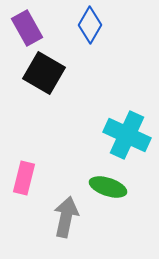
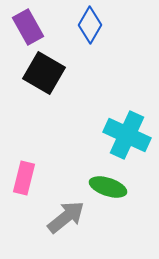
purple rectangle: moved 1 px right, 1 px up
gray arrow: rotated 39 degrees clockwise
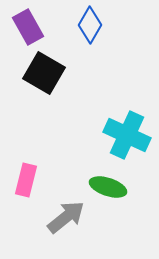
pink rectangle: moved 2 px right, 2 px down
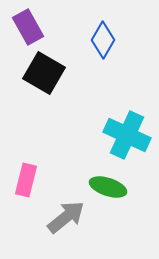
blue diamond: moved 13 px right, 15 px down
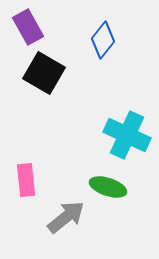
blue diamond: rotated 9 degrees clockwise
pink rectangle: rotated 20 degrees counterclockwise
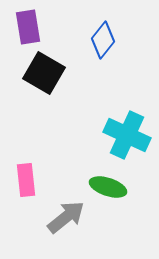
purple rectangle: rotated 20 degrees clockwise
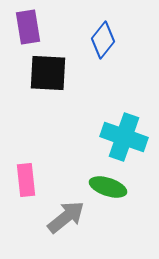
black square: moved 4 px right; rotated 27 degrees counterclockwise
cyan cross: moved 3 px left, 2 px down; rotated 6 degrees counterclockwise
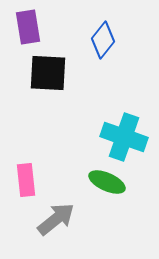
green ellipse: moved 1 px left, 5 px up; rotated 6 degrees clockwise
gray arrow: moved 10 px left, 2 px down
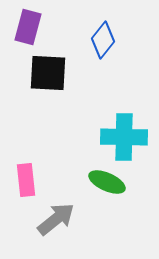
purple rectangle: rotated 24 degrees clockwise
cyan cross: rotated 18 degrees counterclockwise
